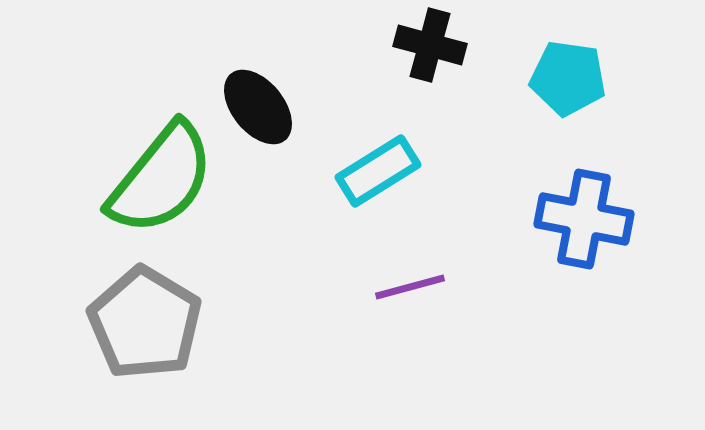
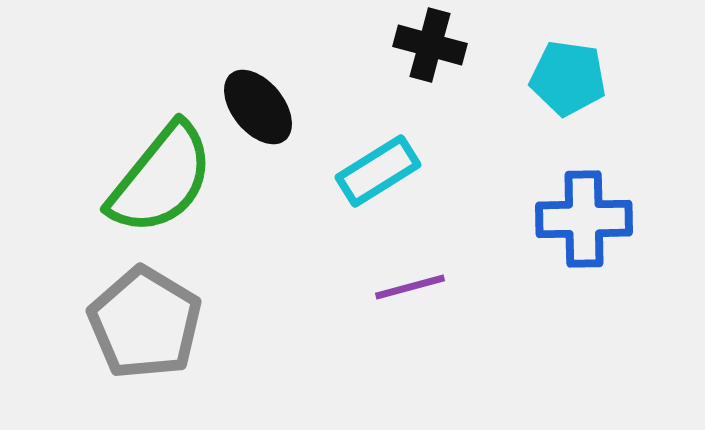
blue cross: rotated 12 degrees counterclockwise
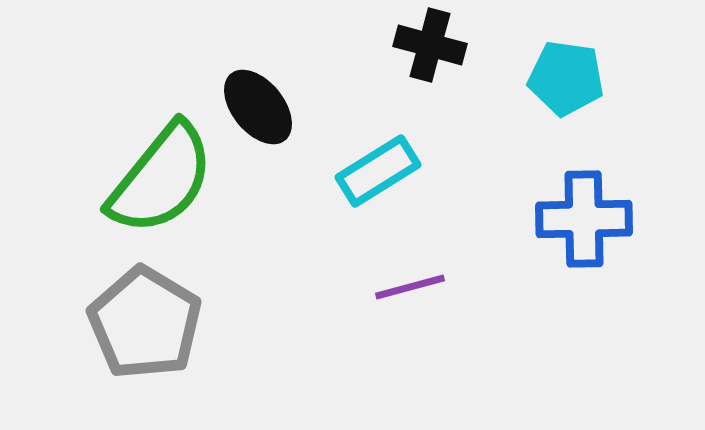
cyan pentagon: moved 2 px left
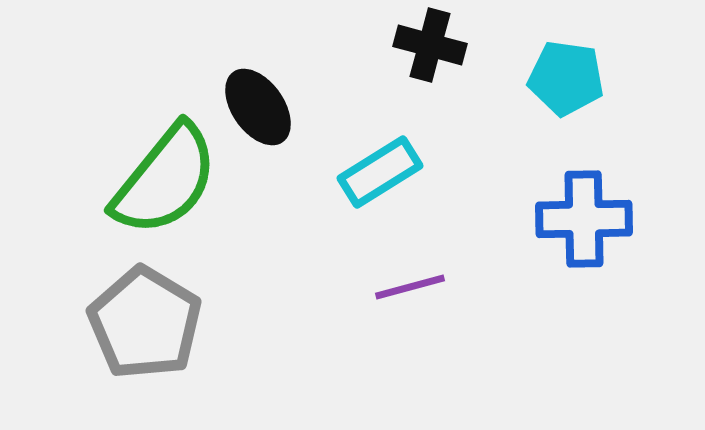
black ellipse: rotated 4 degrees clockwise
cyan rectangle: moved 2 px right, 1 px down
green semicircle: moved 4 px right, 1 px down
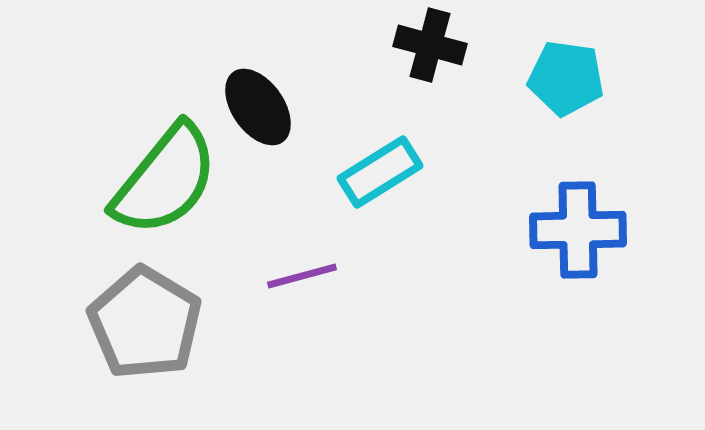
blue cross: moved 6 px left, 11 px down
purple line: moved 108 px left, 11 px up
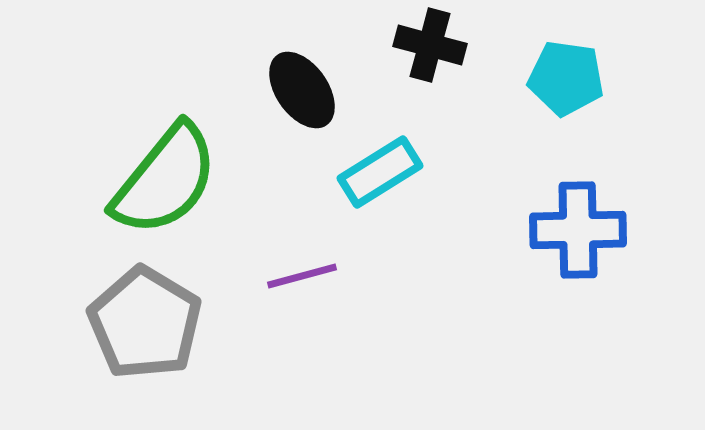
black ellipse: moved 44 px right, 17 px up
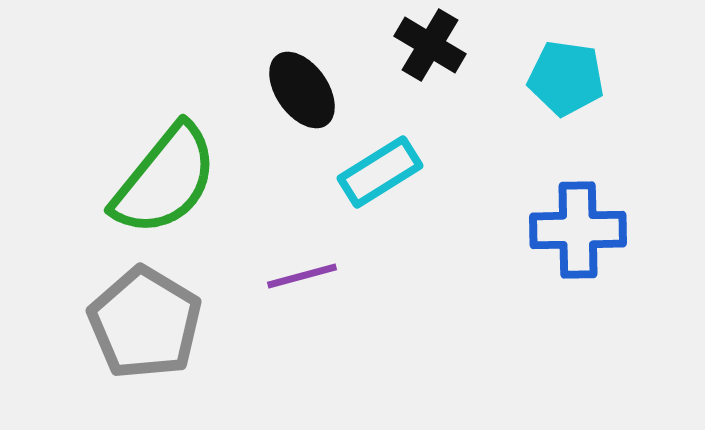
black cross: rotated 16 degrees clockwise
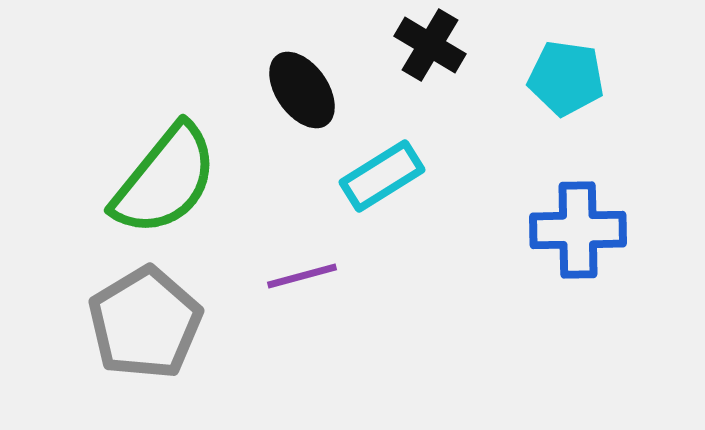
cyan rectangle: moved 2 px right, 4 px down
gray pentagon: rotated 10 degrees clockwise
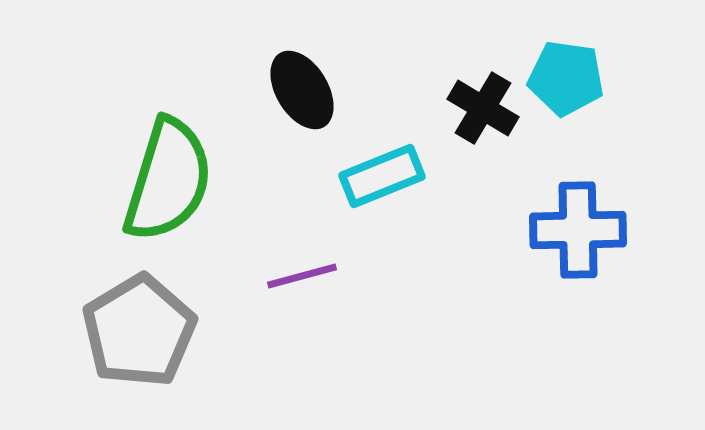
black cross: moved 53 px right, 63 px down
black ellipse: rotated 4 degrees clockwise
cyan rectangle: rotated 10 degrees clockwise
green semicircle: moved 3 px right; rotated 22 degrees counterclockwise
gray pentagon: moved 6 px left, 8 px down
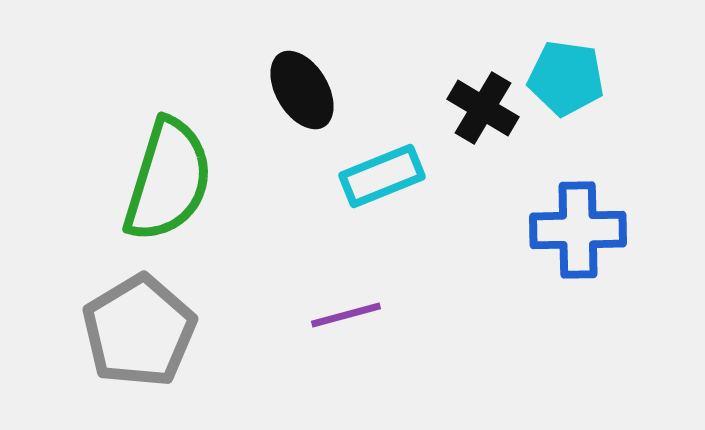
purple line: moved 44 px right, 39 px down
